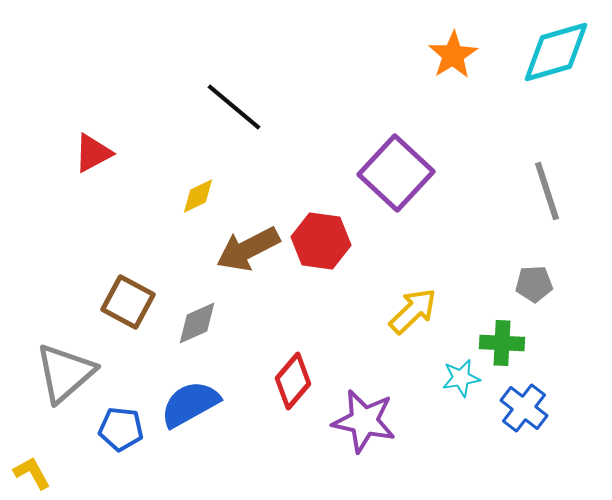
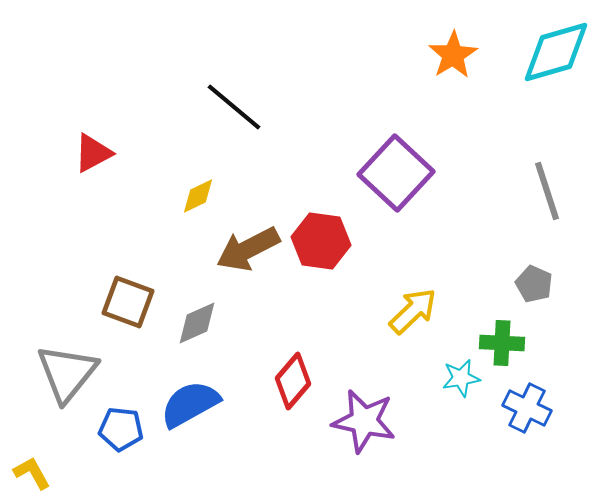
gray pentagon: rotated 27 degrees clockwise
brown square: rotated 8 degrees counterclockwise
gray triangle: moved 2 px right; rotated 10 degrees counterclockwise
blue cross: moved 3 px right; rotated 12 degrees counterclockwise
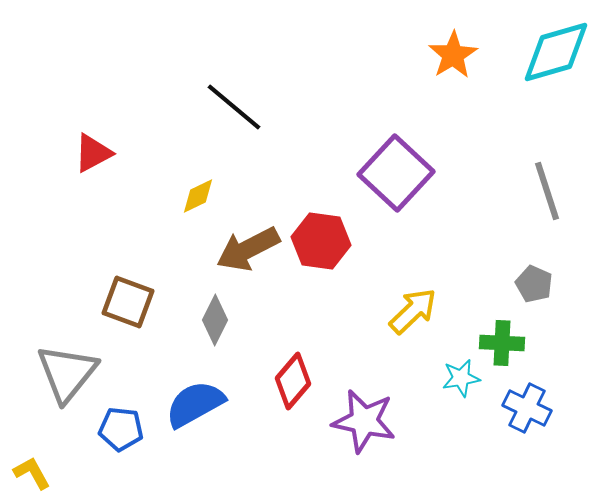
gray diamond: moved 18 px right, 3 px up; rotated 39 degrees counterclockwise
blue semicircle: moved 5 px right
